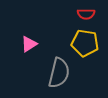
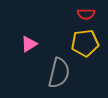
yellow pentagon: rotated 16 degrees counterclockwise
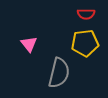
pink triangle: rotated 36 degrees counterclockwise
